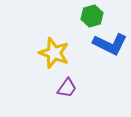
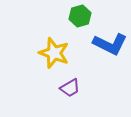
green hexagon: moved 12 px left
purple trapezoid: moved 3 px right; rotated 25 degrees clockwise
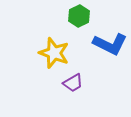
green hexagon: moved 1 px left; rotated 10 degrees counterclockwise
purple trapezoid: moved 3 px right, 5 px up
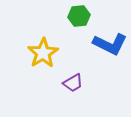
green hexagon: rotated 20 degrees clockwise
yellow star: moved 11 px left; rotated 20 degrees clockwise
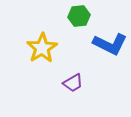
yellow star: moved 1 px left, 5 px up
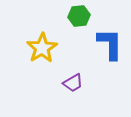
blue L-shape: rotated 116 degrees counterclockwise
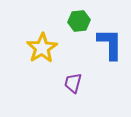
green hexagon: moved 5 px down
purple trapezoid: rotated 135 degrees clockwise
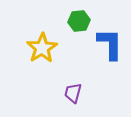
purple trapezoid: moved 10 px down
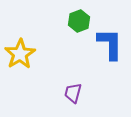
green hexagon: rotated 15 degrees counterclockwise
yellow star: moved 22 px left, 6 px down
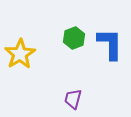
green hexagon: moved 5 px left, 17 px down
purple trapezoid: moved 6 px down
